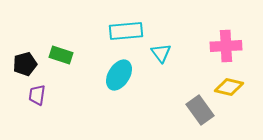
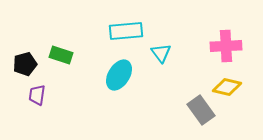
yellow diamond: moved 2 px left
gray rectangle: moved 1 px right
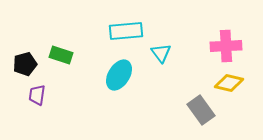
yellow diamond: moved 2 px right, 4 px up
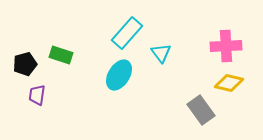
cyan rectangle: moved 1 px right, 2 px down; rotated 44 degrees counterclockwise
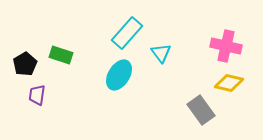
pink cross: rotated 16 degrees clockwise
black pentagon: rotated 15 degrees counterclockwise
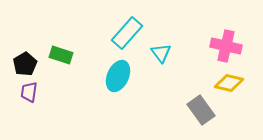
cyan ellipse: moved 1 px left, 1 px down; rotated 8 degrees counterclockwise
purple trapezoid: moved 8 px left, 3 px up
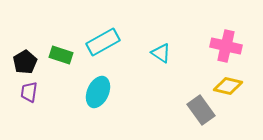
cyan rectangle: moved 24 px left, 9 px down; rotated 20 degrees clockwise
cyan triangle: rotated 20 degrees counterclockwise
black pentagon: moved 2 px up
cyan ellipse: moved 20 px left, 16 px down
yellow diamond: moved 1 px left, 3 px down
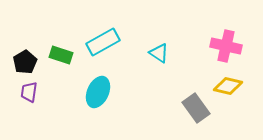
cyan triangle: moved 2 px left
gray rectangle: moved 5 px left, 2 px up
